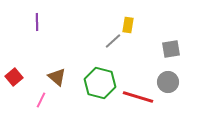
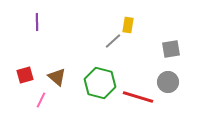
red square: moved 11 px right, 2 px up; rotated 24 degrees clockwise
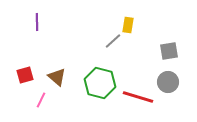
gray square: moved 2 px left, 2 px down
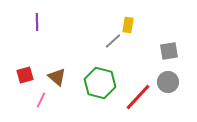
red line: rotated 64 degrees counterclockwise
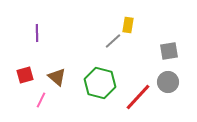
purple line: moved 11 px down
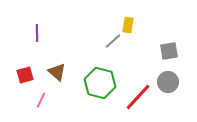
brown triangle: moved 5 px up
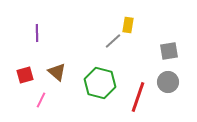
red line: rotated 24 degrees counterclockwise
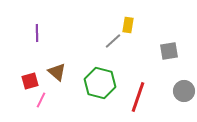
red square: moved 5 px right, 6 px down
gray circle: moved 16 px right, 9 px down
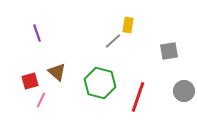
purple line: rotated 18 degrees counterclockwise
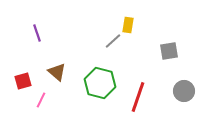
red square: moved 7 px left
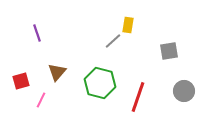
brown triangle: rotated 30 degrees clockwise
red square: moved 2 px left
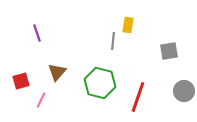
gray line: rotated 42 degrees counterclockwise
